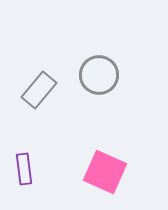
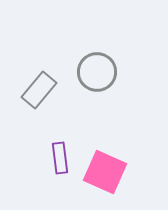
gray circle: moved 2 px left, 3 px up
purple rectangle: moved 36 px right, 11 px up
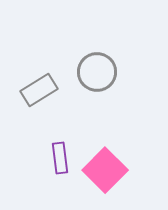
gray rectangle: rotated 18 degrees clockwise
pink square: moved 2 px up; rotated 21 degrees clockwise
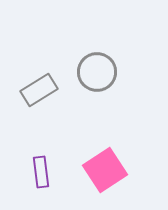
purple rectangle: moved 19 px left, 14 px down
pink square: rotated 12 degrees clockwise
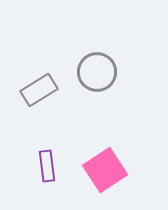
purple rectangle: moved 6 px right, 6 px up
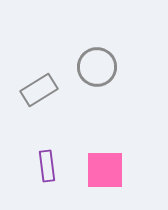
gray circle: moved 5 px up
pink square: rotated 33 degrees clockwise
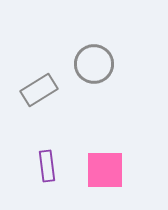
gray circle: moved 3 px left, 3 px up
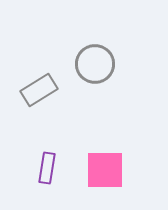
gray circle: moved 1 px right
purple rectangle: moved 2 px down; rotated 16 degrees clockwise
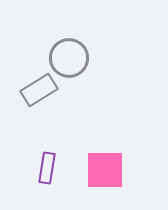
gray circle: moved 26 px left, 6 px up
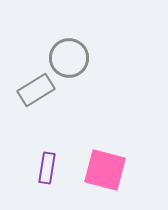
gray rectangle: moved 3 px left
pink square: rotated 15 degrees clockwise
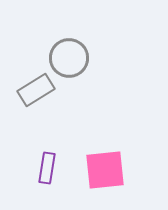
pink square: rotated 21 degrees counterclockwise
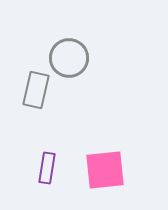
gray rectangle: rotated 45 degrees counterclockwise
